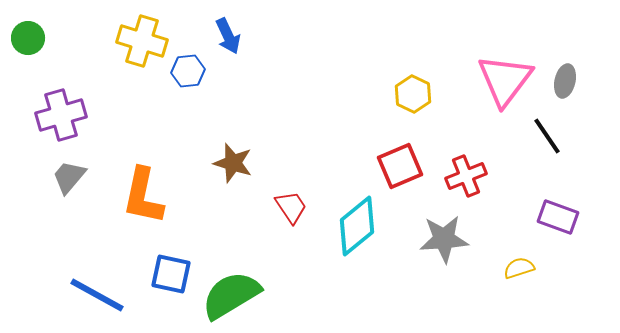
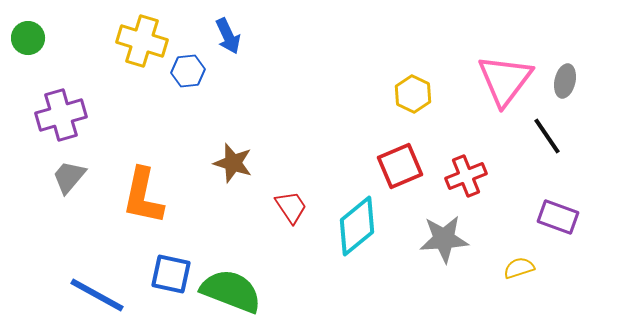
green semicircle: moved 4 px up; rotated 52 degrees clockwise
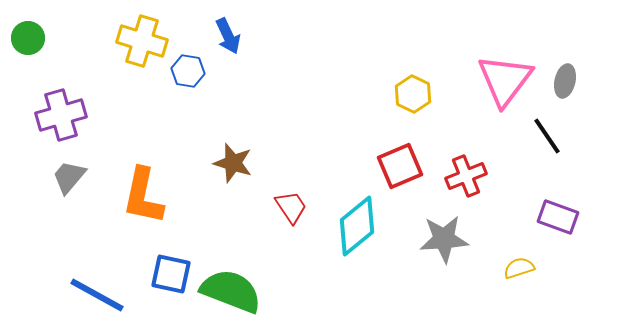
blue hexagon: rotated 16 degrees clockwise
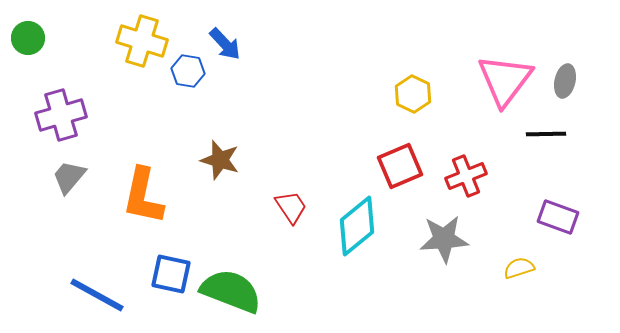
blue arrow: moved 3 px left, 8 px down; rotated 18 degrees counterclockwise
black line: moved 1 px left, 2 px up; rotated 57 degrees counterclockwise
brown star: moved 13 px left, 3 px up
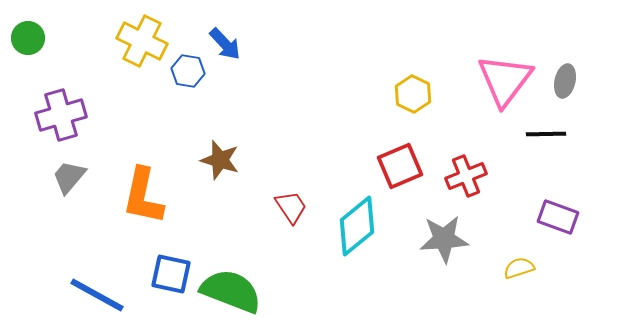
yellow cross: rotated 9 degrees clockwise
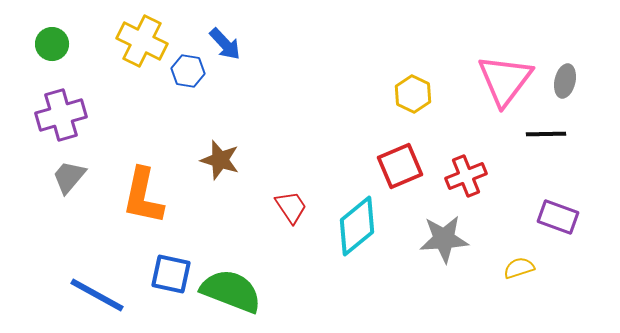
green circle: moved 24 px right, 6 px down
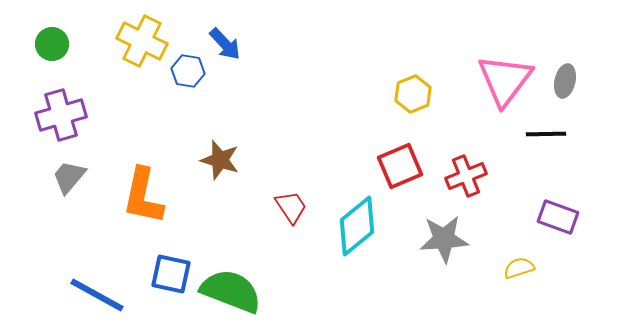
yellow hexagon: rotated 12 degrees clockwise
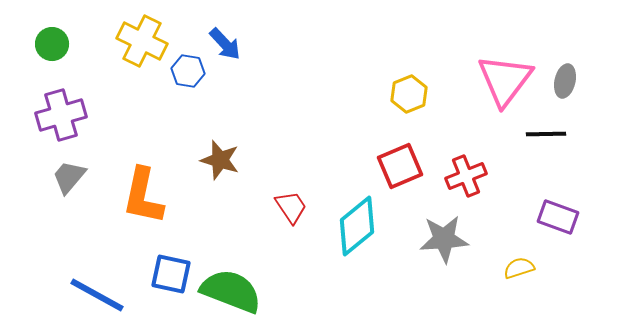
yellow hexagon: moved 4 px left
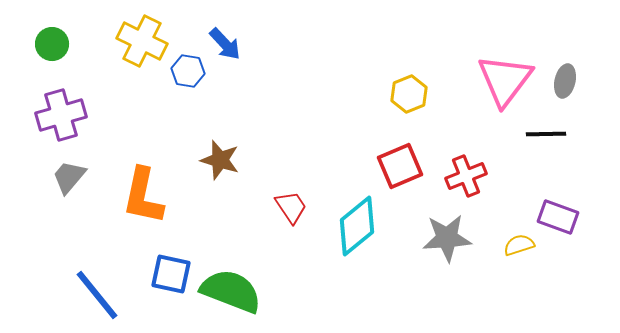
gray star: moved 3 px right, 1 px up
yellow semicircle: moved 23 px up
blue line: rotated 22 degrees clockwise
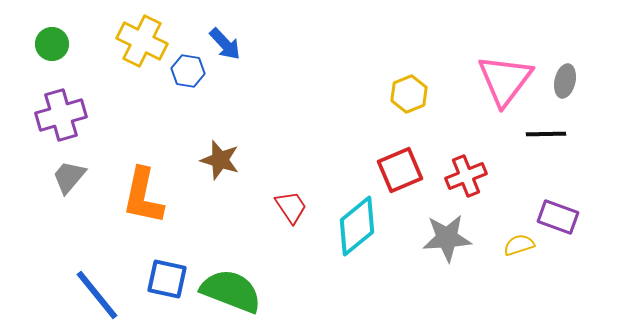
red square: moved 4 px down
blue square: moved 4 px left, 5 px down
